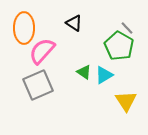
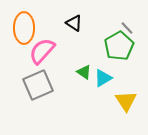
green pentagon: rotated 12 degrees clockwise
cyan triangle: moved 1 px left, 3 px down
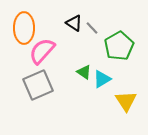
gray line: moved 35 px left
cyan triangle: moved 1 px left, 1 px down
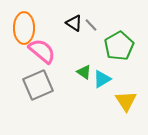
gray line: moved 1 px left, 3 px up
pink semicircle: rotated 88 degrees clockwise
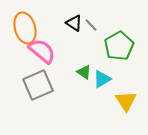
orange ellipse: moved 1 px right; rotated 16 degrees counterclockwise
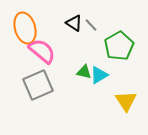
green triangle: rotated 21 degrees counterclockwise
cyan triangle: moved 3 px left, 4 px up
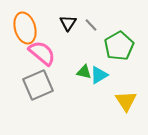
black triangle: moved 6 px left; rotated 30 degrees clockwise
pink semicircle: moved 2 px down
